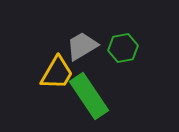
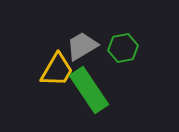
yellow trapezoid: moved 3 px up
green rectangle: moved 6 px up
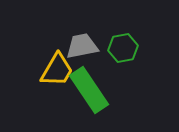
gray trapezoid: rotated 20 degrees clockwise
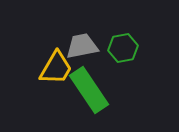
yellow trapezoid: moved 1 px left, 2 px up
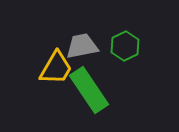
green hexagon: moved 2 px right, 2 px up; rotated 16 degrees counterclockwise
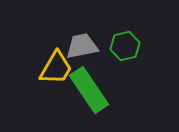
green hexagon: rotated 12 degrees clockwise
